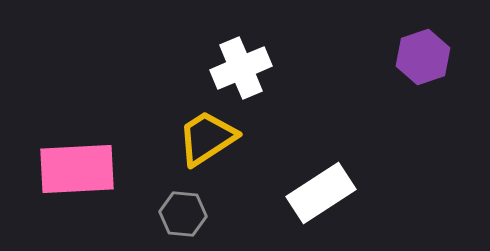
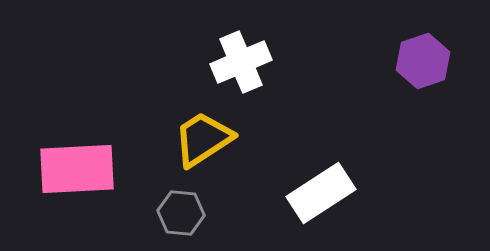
purple hexagon: moved 4 px down
white cross: moved 6 px up
yellow trapezoid: moved 4 px left, 1 px down
gray hexagon: moved 2 px left, 1 px up
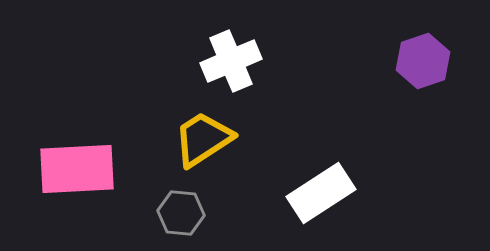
white cross: moved 10 px left, 1 px up
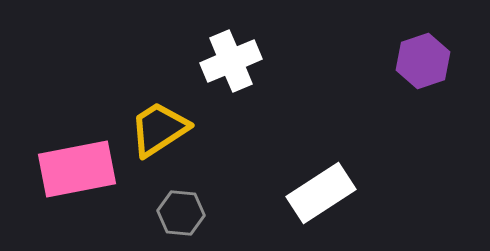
yellow trapezoid: moved 44 px left, 10 px up
pink rectangle: rotated 8 degrees counterclockwise
